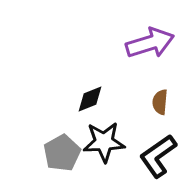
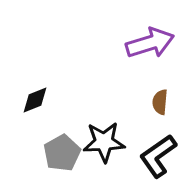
black diamond: moved 55 px left, 1 px down
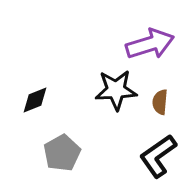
purple arrow: moved 1 px down
black star: moved 12 px right, 52 px up
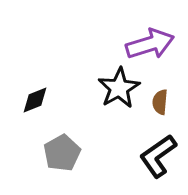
black star: moved 3 px right, 2 px up; rotated 27 degrees counterclockwise
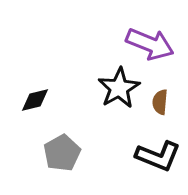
purple arrow: rotated 39 degrees clockwise
black diamond: rotated 8 degrees clockwise
black L-shape: rotated 123 degrees counterclockwise
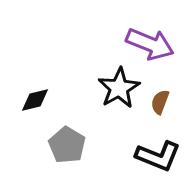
brown semicircle: rotated 15 degrees clockwise
gray pentagon: moved 5 px right, 8 px up; rotated 12 degrees counterclockwise
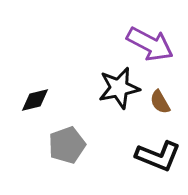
purple arrow: rotated 6 degrees clockwise
black star: rotated 18 degrees clockwise
brown semicircle: rotated 50 degrees counterclockwise
gray pentagon: rotated 21 degrees clockwise
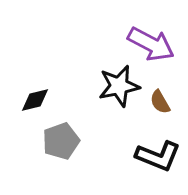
purple arrow: moved 1 px right
black star: moved 2 px up
gray pentagon: moved 6 px left, 4 px up
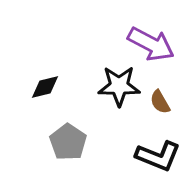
black star: rotated 12 degrees clockwise
black diamond: moved 10 px right, 13 px up
gray pentagon: moved 7 px right, 1 px down; rotated 18 degrees counterclockwise
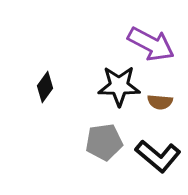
black diamond: rotated 40 degrees counterclockwise
brown semicircle: rotated 55 degrees counterclockwise
gray pentagon: moved 36 px right; rotated 30 degrees clockwise
black L-shape: rotated 18 degrees clockwise
